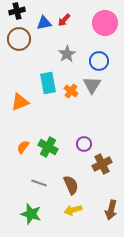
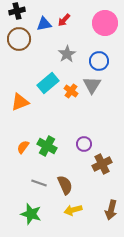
blue triangle: moved 1 px down
cyan rectangle: rotated 60 degrees clockwise
green cross: moved 1 px left, 1 px up
brown semicircle: moved 6 px left
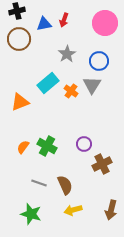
red arrow: rotated 24 degrees counterclockwise
